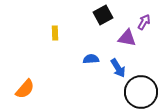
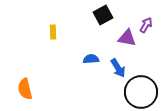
purple arrow: moved 2 px right, 3 px down
yellow rectangle: moved 2 px left, 1 px up
orange semicircle: rotated 125 degrees clockwise
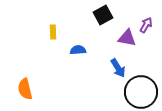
blue semicircle: moved 13 px left, 9 px up
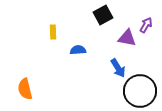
black circle: moved 1 px left, 1 px up
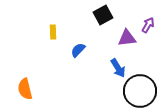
purple arrow: moved 2 px right
purple triangle: rotated 18 degrees counterclockwise
blue semicircle: rotated 42 degrees counterclockwise
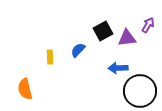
black square: moved 16 px down
yellow rectangle: moved 3 px left, 25 px down
blue arrow: rotated 120 degrees clockwise
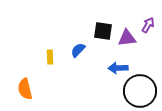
black square: rotated 36 degrees clockwise
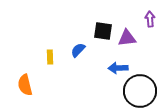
purple arrow: moved 2 px right, 6 px up; rotated 35 degrees counterclockwise
orange semicircle: moved 4 px up
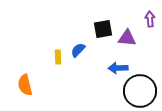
black square: moved 2 px up; rotated 18 degrees counterclockwise
purple triangle: rotated 12 degrees clockwise
yellow rectangle: moved 8 px right
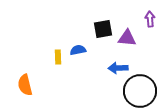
blue semicircle: rotated 35 degrees clockwise
